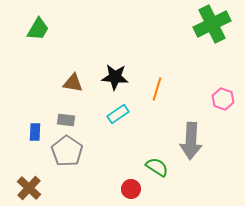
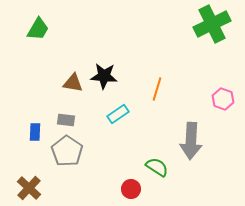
black star: moved 11 px left, 1 px up
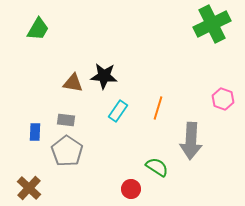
orange line: moved 1 px right, 19 px down
cyan rectangle: moved 3 px up; rotated 20 degrees counterclockwise
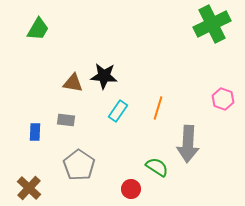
gray arrow: moved 3 px left, 3 px down
gray pentagon: moved 12 px right, 14 px down
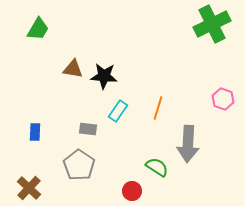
brown triangle: moved 14 px up
gray rectangle: moved 22 px right, 9 px down
red circle: moved 1 px right, 2 px down
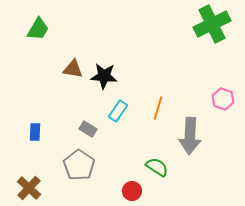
gray rectangle: rotated 24 degrees clockwise
gray arrow: moved 2 px right, 8 px up
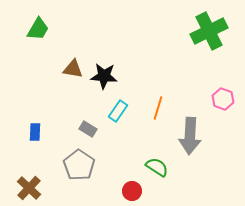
green cross: moved 3 px left, 7 px down
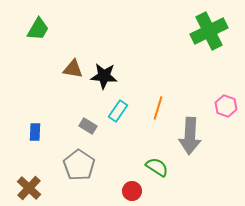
pink hexagon: moved 3 px right, 7 px down
gray rectangle: moved 3 px up
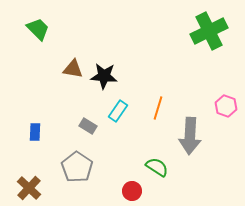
green trapezoid: rotated 75 degrees counterclockwise
gray pentagon: moved 2 px left, 2 px down
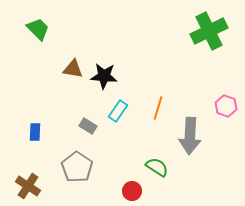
brown cross: moved 1 px left, 2 px up; rotated 10 degrees counterclockwise
